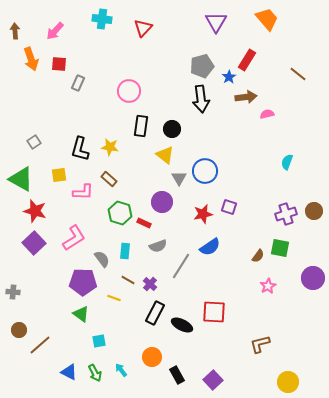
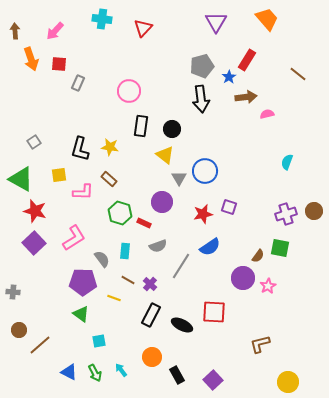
purple circle at (313, 278): moved 70 px left
black rectangle at (155, 313): moved 4 px left, 2 px down
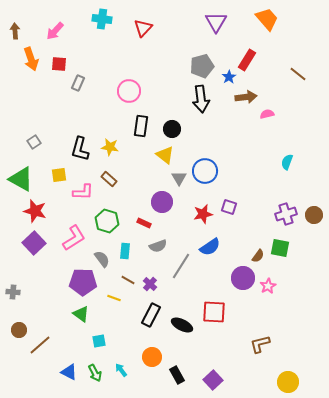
brown circle at (314, 211): moved 4 px down
green hexagon at (120, 213): moved 13 px left, 8 px down
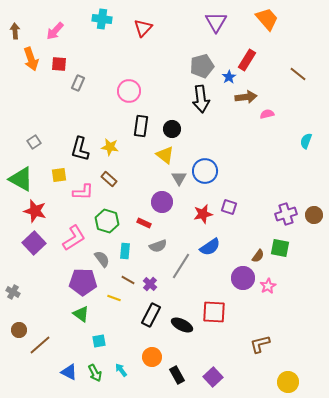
cyan semicircle at (287, 162): moved 19 px right, 21 px up
gray cross at (13, 292): rotated 24 degrees clockwise
purple square at (213, 380): moved 3 px up
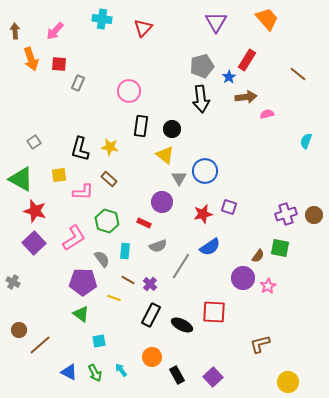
gray cross at (13, 292): moved 10 px up
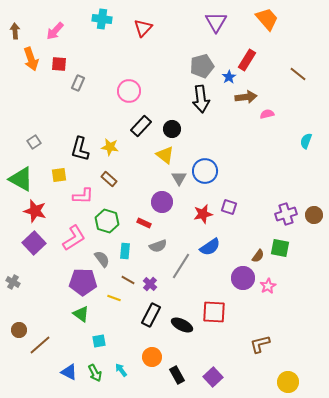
black rectangle at (141, 126): rotated 35 degrees clockwise
pink L-shape at (83, 192): moved 4 px down
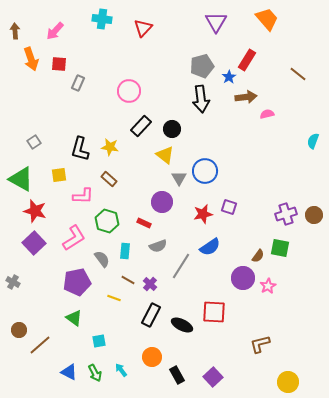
cyan semicircle at (306, 141): moved 7 px right
purple pentagon at (83, 282): moved 6 px left; rotated 12 degrees counterclockwise
green triangle at (81, 314): moved 7 px left, 4 px down
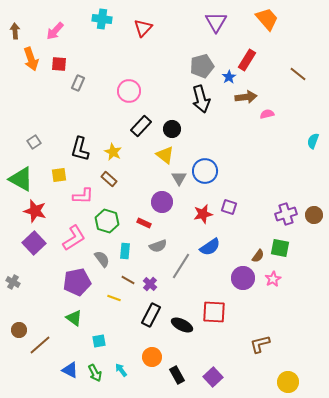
black arrow at (201, 99): rotated 8 degrees counterclockwise
yellow star at (110, 147): moved 3 px right, 5 px down; rotated 18 degrees clockwise
pink star at (268, 286): moved 5 px right, 7 px up
blue triangle at (69, 372): moved 1 px right, 2 px up
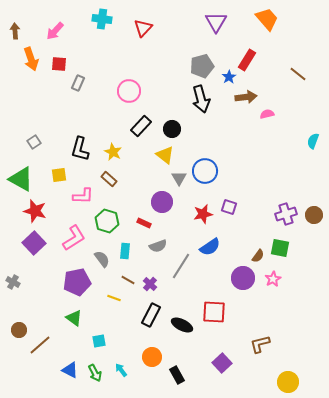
purple square at (213, 377): moved 9 px right, 14 px up
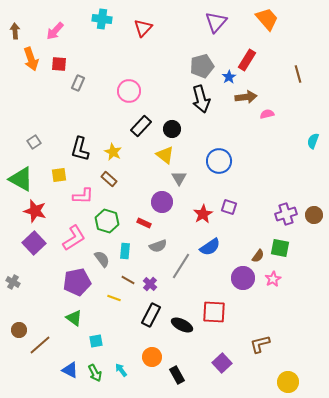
purple triangle at (216, 22): rotated 10 degrees clockwise
brown line at (298, 74): rotated 36 degrees clockwise
blue circle at (205, 171): moved 14 px right, 10 px up
red star at (203, 214): rotated 18 degrees counterclockwise
cyan square at (99, 341): moved 3 px left
